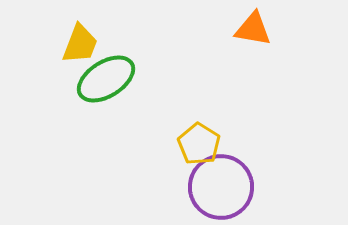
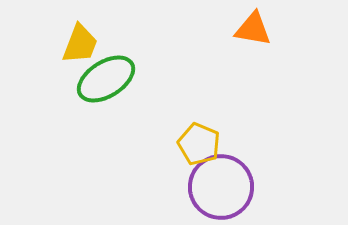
yellow pentagon: rotated 9 degrees counterclockwise
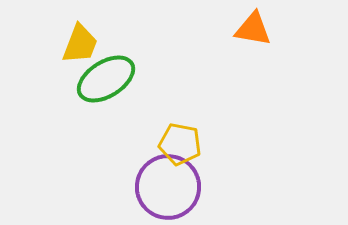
yellow pentagon: moved 19 px left; rotated 12 degrees counterclockwise
purple circle: moved 53 px left
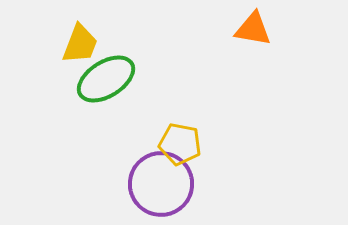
purple circle: moved 7 px left, 3 px up
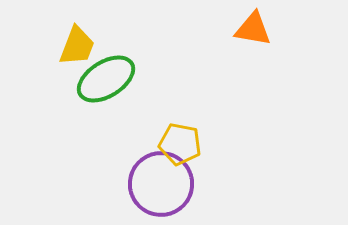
yellow trapezoid: moved 3 px left, 2 px down
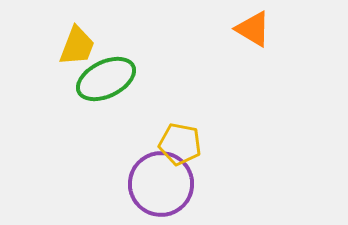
orange triangle: rotated 21 degrees clockwise
green ellipse: rotated 6 degrees clockwise
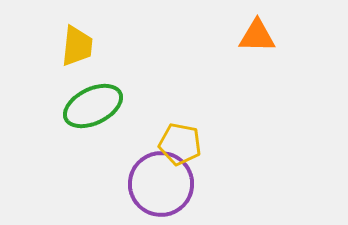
orange triangle: moved 4 px right, 7 px down; rotated 30 degrees counterclockwise
yellow trapezoid: rotated 15 degrees counterclockwise
green ellipse: moved 13 px left, 27 px down
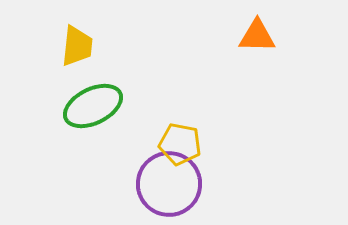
purple circle: moved 8 px right
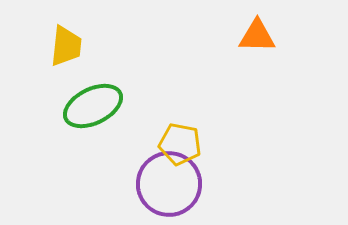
yellow trapezoid: moved 11 px left
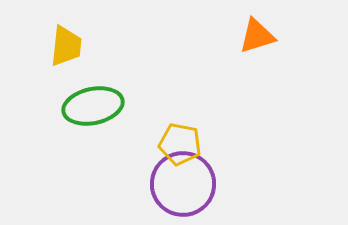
orange triangle: rotated 18 degrees counterclockwise
green ellipse: rotated 14 degrees clockwise
purple circle: moved 14 px right
